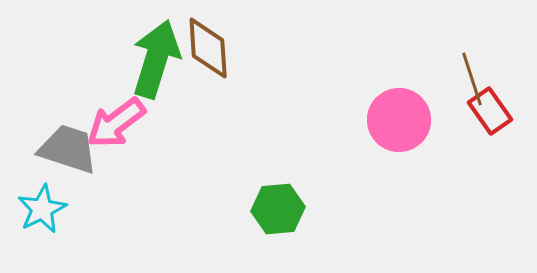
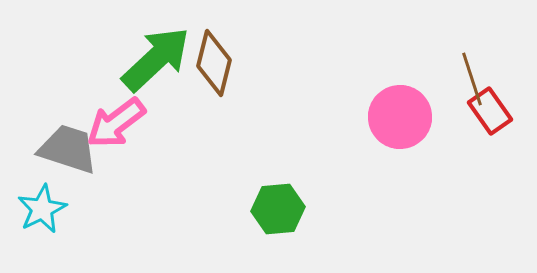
brown diamond: moved 6 px right, 15 px down; rotated 18 degrees clockwise
green arrow: rotated 30 degrees clockwise
pink circle: moved 1 px right, 3 px up
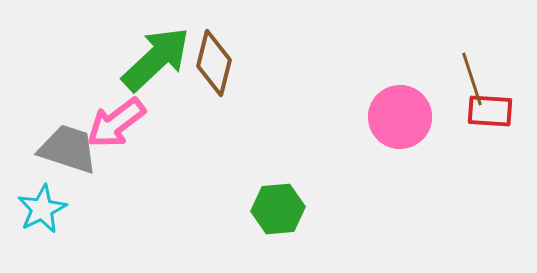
red rectangle: rotated 51 degrees counterclockwise
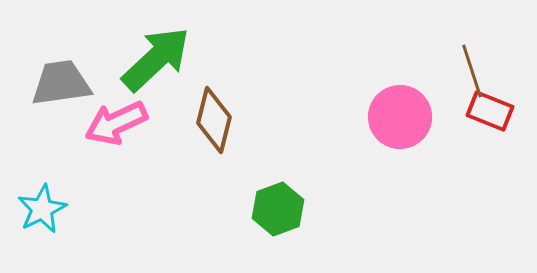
brown diamond: moved 57 px down
brown line: moved 8 px up
red rectangle: rotated 18 degrees clockwise
pink arrow: rotated 12 degrees clockwise
gray trapezoid: moved 7 px left, 66 px up; rotated 26 degrees counterclockwise
green hexagon: rotated 15 degrees counterclockwise
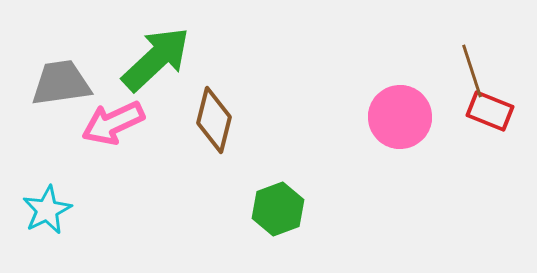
pink arrow: moved 3 px left
cyan star: moved 5 px right, 1 px down
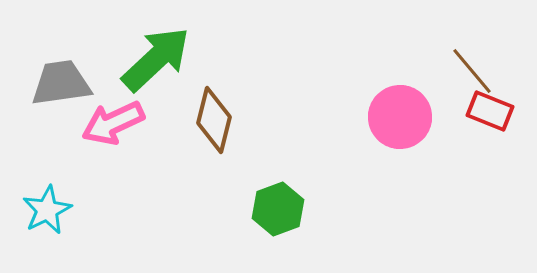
brown line: rotated 22 degrees counterclockwise
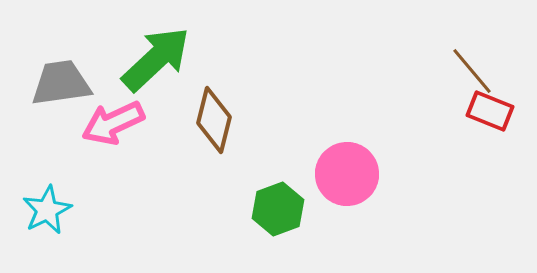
pink circle: moved 53 px left, 57 px down
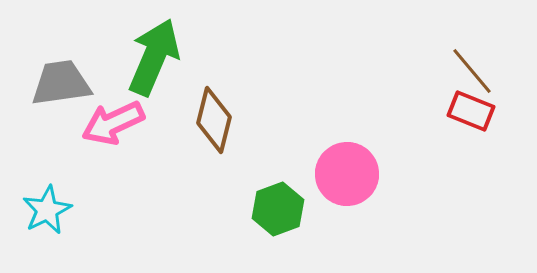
green arrow: moved 2 px left, 2 px up; rotated 24 degrees counterclockwise
red rectangle: moved 19 px left
